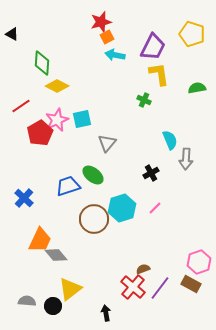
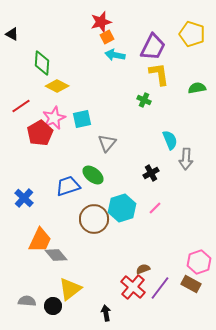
pink star: moved 3 px left, 2 px up
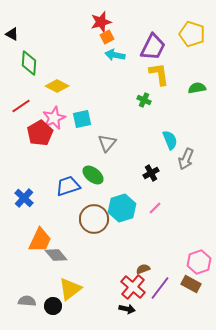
green diamond: moved 13 px left
gray arrow: rotated 20 degrees clockwise
black arrow: moved 21 px right, 4 px up; rotated 112 degrees clockwise
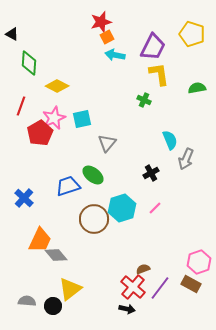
red line: rotated 36 degrees counterclockwise
